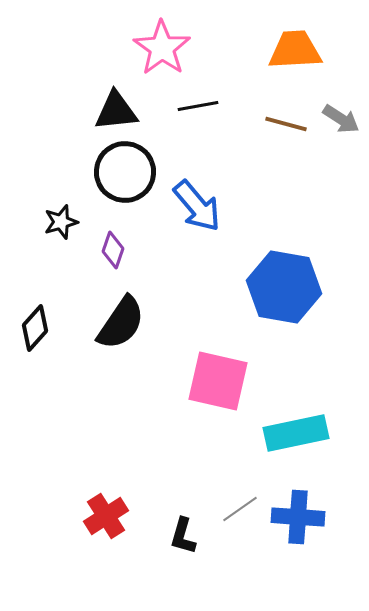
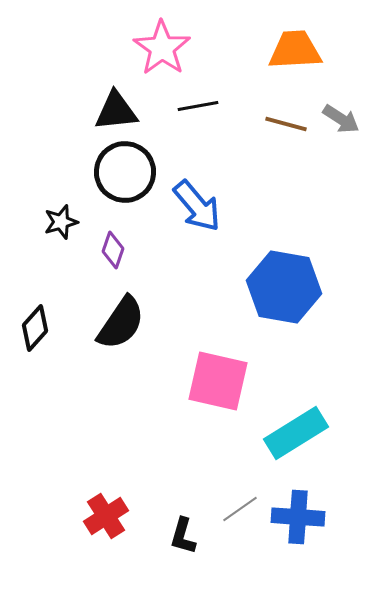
cyan rectangle: rotated 20 degrees counterclockwise
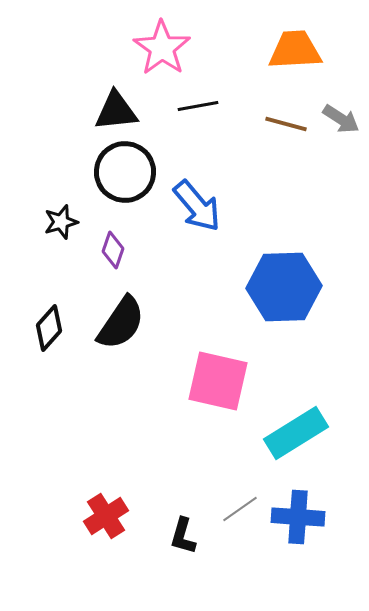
blue hexagon: rotated 12 degrees counterclockwise
black diamond: moved 14 px right
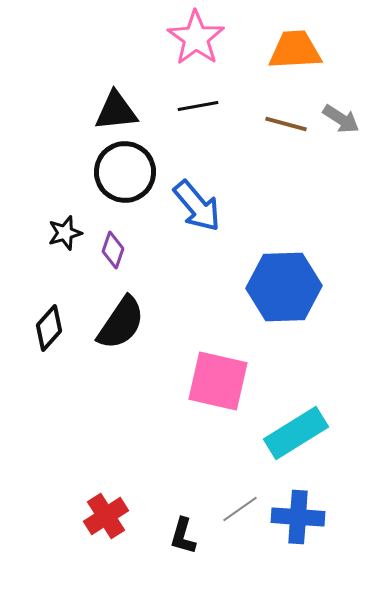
pink star: moved 34 px right, 10 px up
black star: moved 4 px right, 11 px down
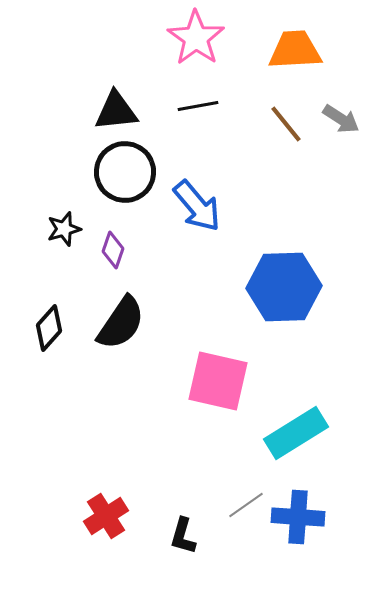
brown line: rotated 36 degrees clockwise
black star: moved 1 px left, 4 px up
gray line: moved 6 px right, 4 px up
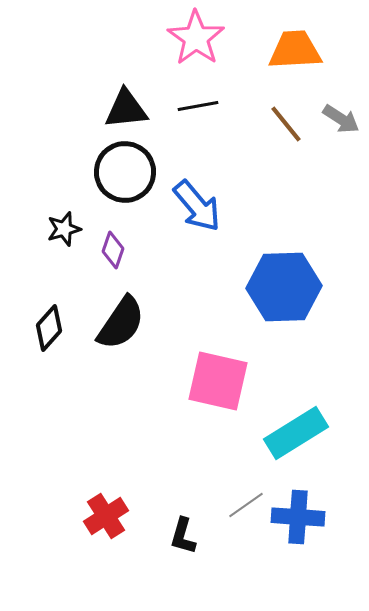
black triangle: moved 10 px right, 2 px up
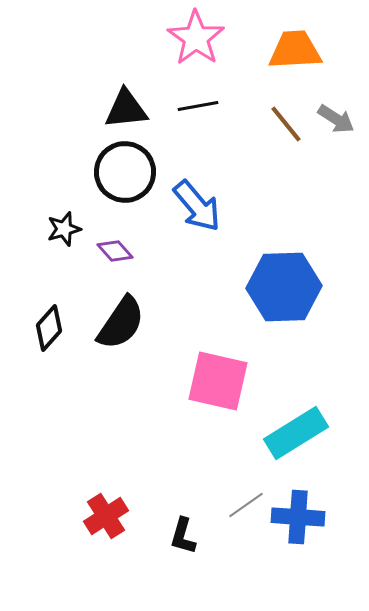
gray arrow: moved 5 px left
purple diamond: moved 2 px right, 1 px down; rotated 60 degrees counterclockwise
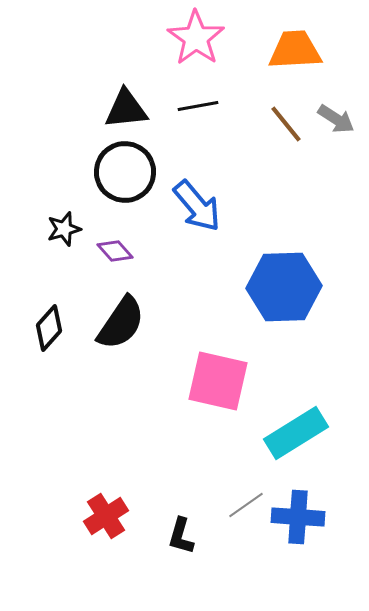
black L-shape: moved 2 px left
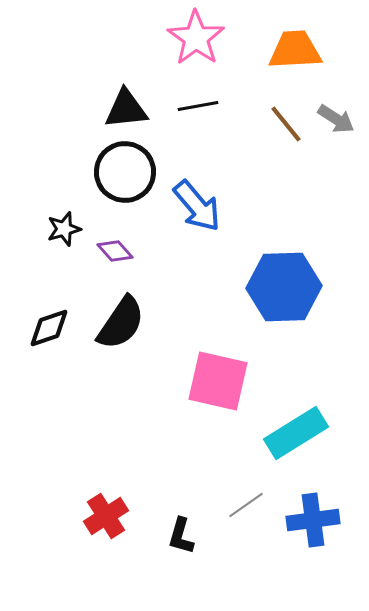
black diamond: rotated 30 degrees clockwise
blue cross: moved 15 px right, 3 px down; rotated 12 degrees counterclockwise
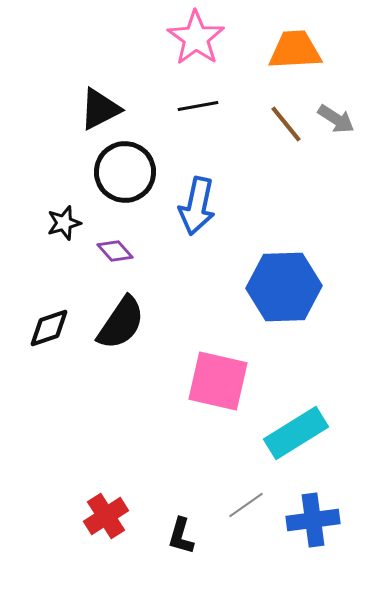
black triangle: moved 26 px left; rotated 21 degrees counterclockwise
blue arrow: rotated 52 degrees clockwise
black star: moved 6 px up
